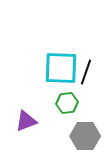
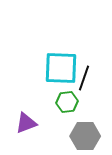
black line: moved 2 px left, 6 px down
green hexagon: moved 1 px up
purple triangle: moved 2 px down
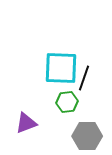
gray hexagon: moved 2 px right
